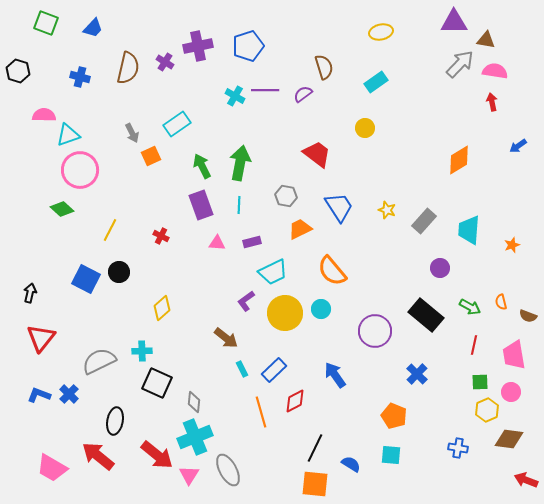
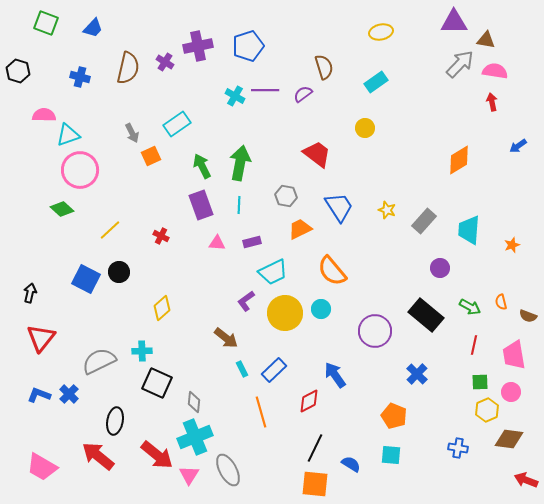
yellow line at (110, 230): rotated 20 degrees clockwise
red diamond at (295, 401): moved 14 px right
pink trapezoid at (52, 468): moved 10 px left, 1 px up
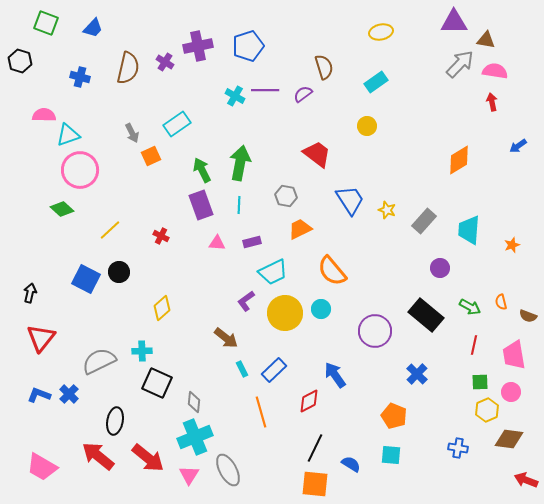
black hexagon at (18, 71): moved 2 px right, 10 px up
yellow circle at (365, 128): moved 2 px right, 2 px up
green arrow at (202, 166): moved 4 px down
blue trapezoid at (339, 207): moved 11 px right, 7 px up
red arrow at (157, 455): moved 9 px left, 3 px down
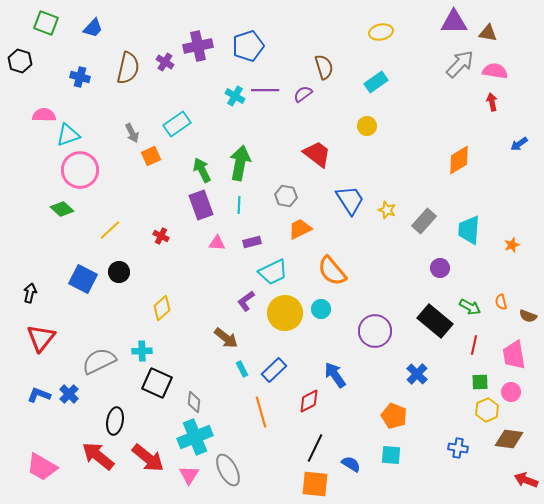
brown triangle at (486, 40): moved 2 px right, 7 px up
blue arrow at (518, 146): moved 1 px right, 2 px up
blue square at (86, 279): moved 3 px left
black rectangle at (426, 315): moved 9 px right, 6 px down
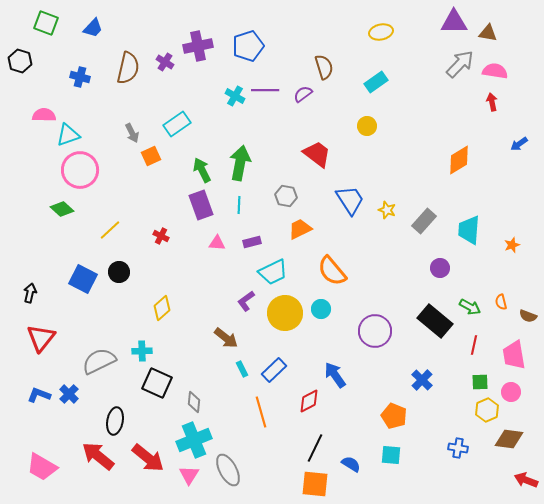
blue cross at (417, 374): moved 5 px right, 6 px down
cyan cross at (195, 437): moved 1 px left, 3 px down
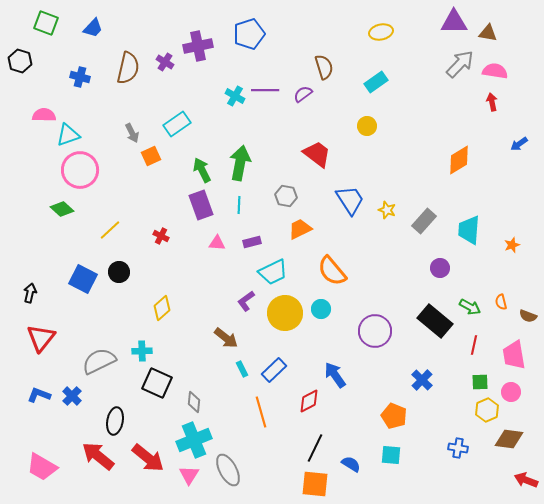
blue pentagon at (248, 46): moved 1 px right, 12 px up
blue cross at (69, 394): moved 3 px right, 2 px down
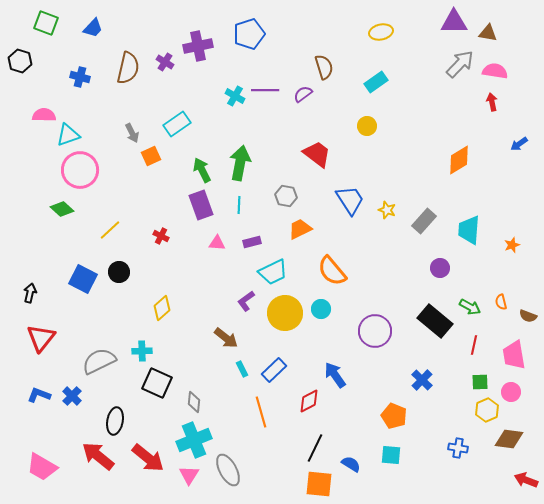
orange square at (315, 484): moved 4 px right
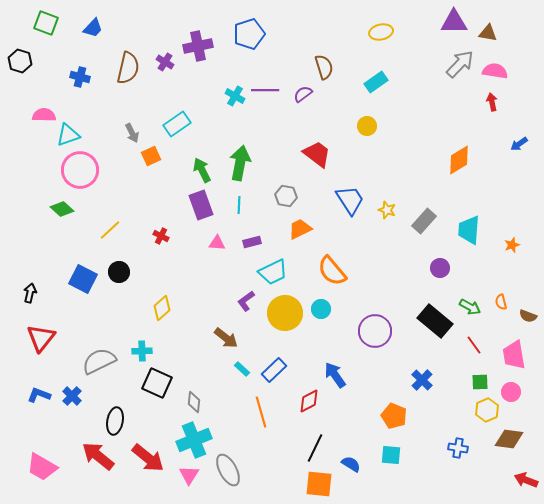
red line at (474, 345): rotated 48 degrees counterclockwise
cyan rectangle at (242, 369): rotated 21 degrees counterclockwise
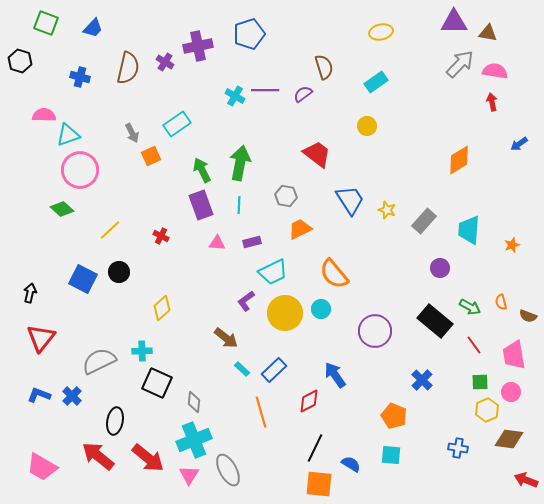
orange semicircle at (332, 271): moved 2 px right, 3 px down
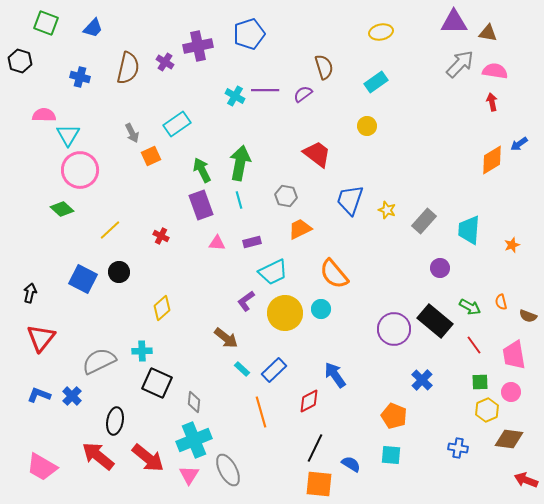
cyan triangle at (68, 135): rotated 40 degrees counterclockwise
orange diamond at (459, 160): moved 33 px right
blue trapezoid at (350, 200): rotated 128 degrees counterclockwise
cyan line at (239, 205): moved 5 px up; rotated 18 degrees counterclockwise
purple circle at (375, 331): moved 19 px right, 2 px up
